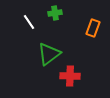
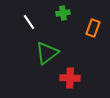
green cross: moved 8 px right
green triangle: moved 2 px left, 1 px up
red cross: moved 2 px down
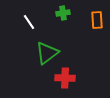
orange rectangle: moved 4 px right, 8 px up; rotated 24 degrees counterclockwise
red cross: moved 5 px left
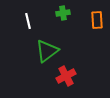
white line: moved 1 px left, 1 px up; rotated 21 degrees clockwise
green triangle: moved 2 px up
red cross: moved 1 px right, 2 px up; rotated 30 degrees counterclockwise
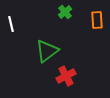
green cross: moved 2 px right, 1 px up; rotated 32 degrees counterclockwise
white line: moved 17 px left, 3 px down
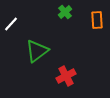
white line: rotated 56 degrees clockwise
green triangle: moved 10 px left
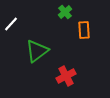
orange rectangle: moved 13 px left, 10 px down
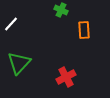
green cross: moved 4 px left, 2 px up; rotated 24 degrees counterclockwise
green triangle: moved 18 px left, 12 px down; rotated 10 degrees counterclockwise
red cross: moved 1 px down
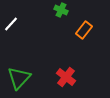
orange rectangle: rotated 42 degrees clockwise
green triangle: moved 15 px down
red cross: rotated 24 degrees counterclockwise
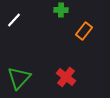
green cross: rotated 24 degrees counterclockwise
white line: moved 3 px right, 4 px up
orange rectangle: moved 1 px down
